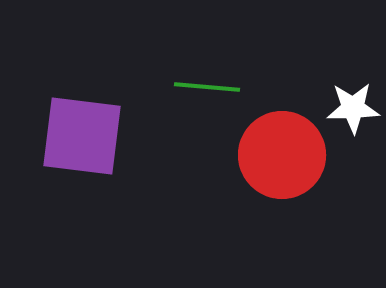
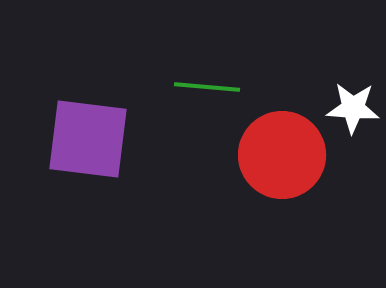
white star: rotated 6 degrees clockwise
purple square: moved 6 px right, 3 px down
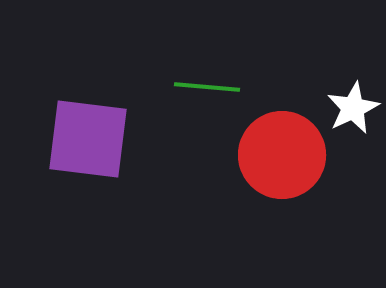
white star: rotated 30 degrees counterclockwise
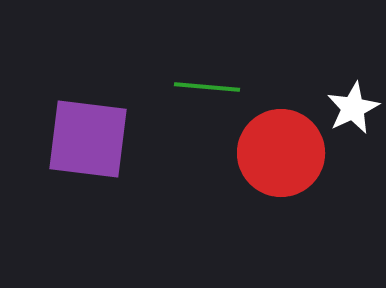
red circle: moved 1 px left, 2 px up
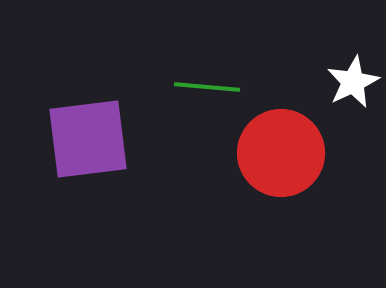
white star: moved 26 px up
purple square: rotated 14 degrees counterclockwise
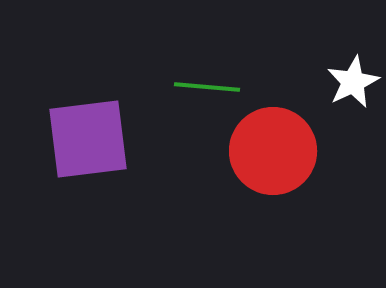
red circle: moved 8 px left, 2 px up
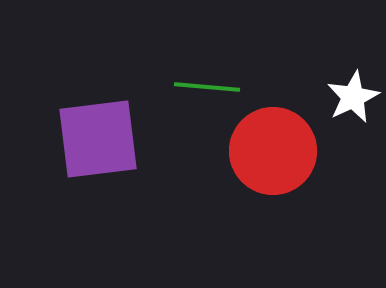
white star: moved 15 px down
purple square: moved 10 px right
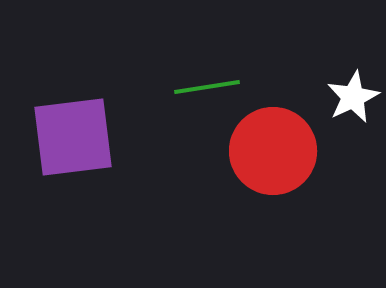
green line: rotated 14 degrees counterclockwise
purple square: moved 25 px left, 2 px up
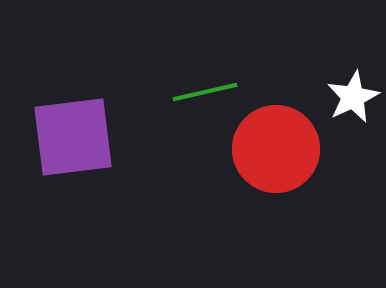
green line: moved 2 px left, 5 px down; rotated 4 degrees counterclockwise
red circle: moved 3 px right, 2 px up
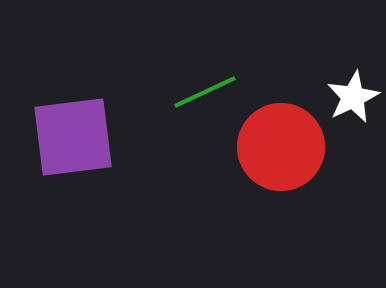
green line: rotated 12 degrees counterclockwise
red circle: moved 5 px right, 2 px up
